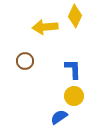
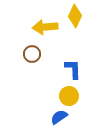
brown circle: moved 7 px right, 7 px up
yellow circle: moved 5 px left
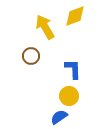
yellow diamond: rotated 45 degrees clockwise
yellow arrow: rotated 65 degrees clockwise
brown circle: moved 1 px left, 2 px down
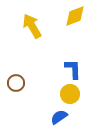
yellow arrow: moved 13 px left, 1 px up
brown circle: moved 15 px left, 27 px down
yellow circle: moved 1 px right, 2 px up
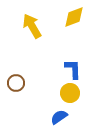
yellow diamond: moved 1 px left, 1 px down
yellow circle: moved 1 px up
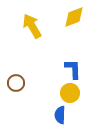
blue semicircle: moved 1 px right, 2 px up; rotated 54 degrees counterclockwise
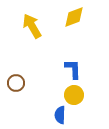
yellow circle: moved 4 px right, 2 px down
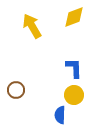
blue L-shape: moved 1 px right, 1 px up
brown circle: moved 7 px down
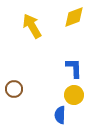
brown circle: moved 2 px left, 1 px up
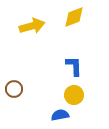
yellow arrow: rotated 105 degrees clockwise
blue L-shape: moved 2 px up
blue semicircle: rotated 78 degrees clockwise
